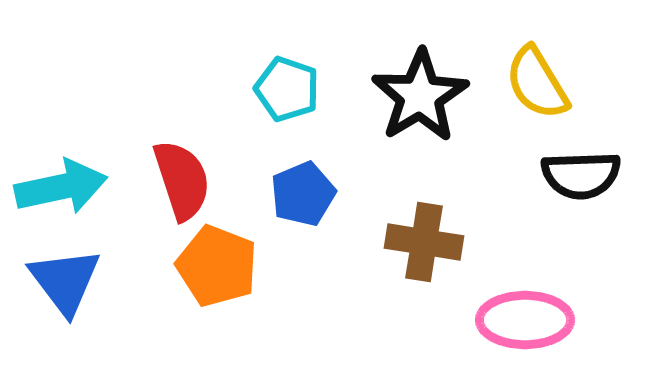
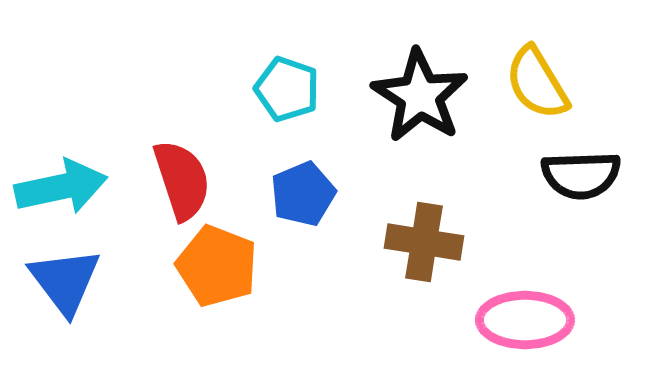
black star: rotated 8 degrees counterclockwise
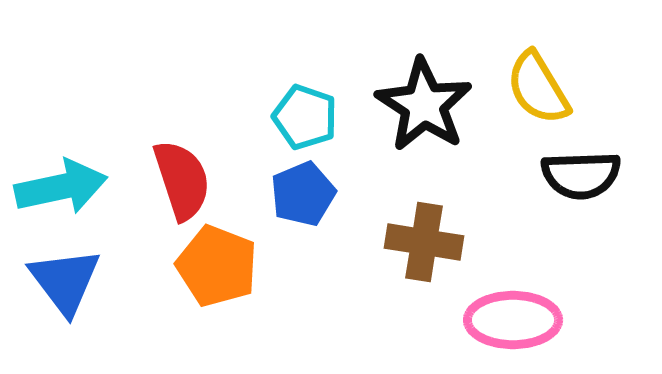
yellow semicircle: moved 1 px right, 5 px down
cyan pentagon: moved 18 px right, 28 px down
black star: moved 4 px right, 9 px down
pink ellipse: moved 12 px left
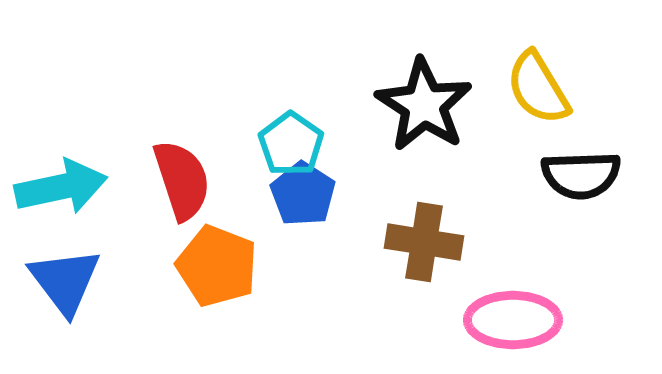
cyan pentagon: moved 14 px left, 27 px down; rotated 16 degrees clockwise
blue pentagon: rotated 16 degrees counterclockwise
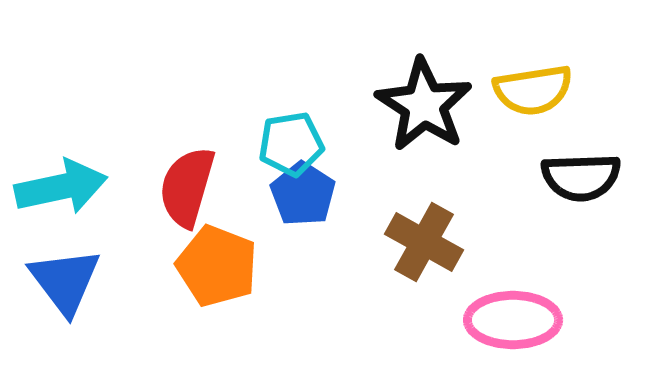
yellow semicircle: moved 5 px left, 2 px down; rotated 68 degrees counterclockwise
cyan pentagon: rotated 28 degrees clockwise
black semicircle: moved 2 px down
red semicircle: moved 5 px right, 7 px down; rotated 146 degrees counterclockwise
brown cross: rotated 20 degrees clockwise
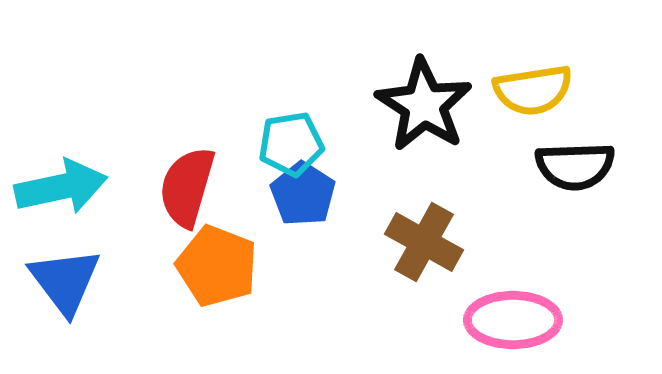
black semicircle: moved 6 px left, 11 px up
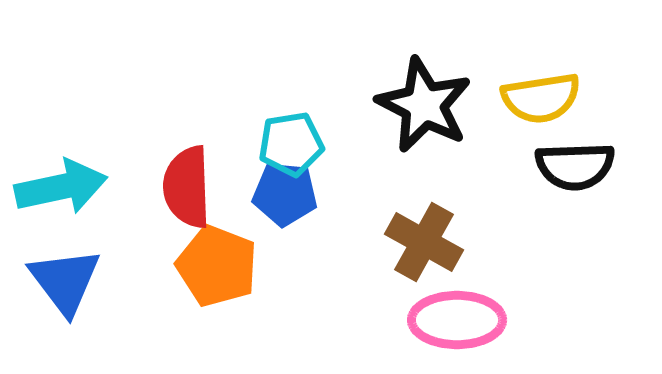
yellow semicircle: moved 8 px right, 8 px down
black star: rotated 6 degrees counterclockwise
red semicircle: rotated 18 degrees counterclockwise
blue pentagon: moved 18 px left; rotated 28 degrees counterclockwise
pink ellipse: moved 56 px left
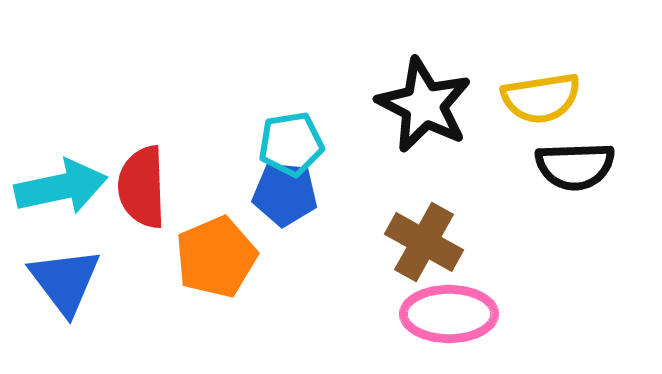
red semicircle: moved 45 px left
orange pentagon: moved 1 px left, 9 px up; rotated 28 degrees clockwise
pink ellipse: moved 8 px left, 6 px up
